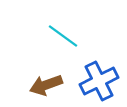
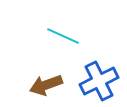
cyan line: rotated 12 degrees counterclockwise
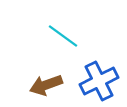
cyan line: rotated 12 degrees clockwise
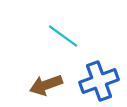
blue cross: rotated 6 degrees clockwise
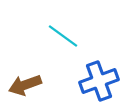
brown arrow: moved 21 px left
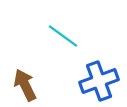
brown arrow: rotated 84 degrees clockwise
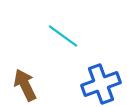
blue cross: moved 2 px right, 3 px down
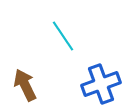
cyan line: rotated 20 degrees clockwise
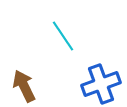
brown arrow: moved 1 px left, 1 px down
